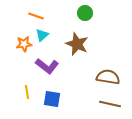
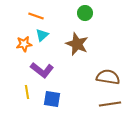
purple L-shape: moved 5 px left, 4 px down
brown line: rotated 20 degrees counterclockwise
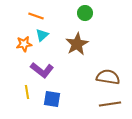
brown star: rotated 20 degrees clockwise
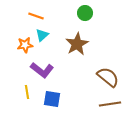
orange star: moved 1 px right, 1 px down
brown semicircle: rotated 30 degrees clockwise
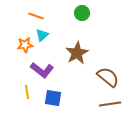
green circle: moved 3 px left
brown star: moved 9 px down
blue square: moved 1 px right, 1 px up
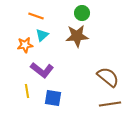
brown star: moved 17 px up; rotated 25 degrees clockwise
yellow line: moved 1 px up
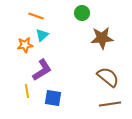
brown star: moved 25 px right, 2 px down
purple L-shape: rotated 70 degrees counterclockwise
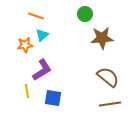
green circle: moved 3 px right, 1 px down
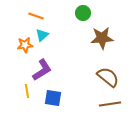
green circle: moved 2 px left, 1 px up
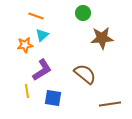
brown semicircle: moved 23 px left, 3 px up
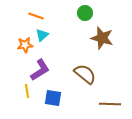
green circle: moved 2 px right
brown star: rotated 20 degrees clockwise
purple L-shape: moved 2 px left
brown line: rotated 10 degrees clockwise
